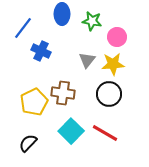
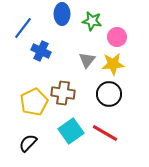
cyan square: rotated 10 degrees clockwise
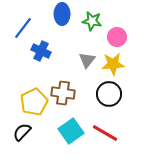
black semicircle: moved 6 px left, 11 px up
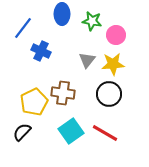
pink circle: moved 1 px left, 2 px up
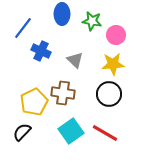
gray triangle: moved 12 px left; rotated 24 degrees counterclockwise
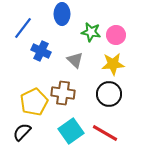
green star: moved 1 px left, 11 px down
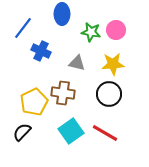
pink circle: moved 5 px up
gray triangle: moved 2 px right, 3 px down; rotated 30 degrees counterclockwise
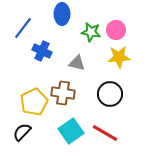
blue cross: moved 1 px right
yellow star: moved 6 px right, 7 px up
black circle: moved 1 px right
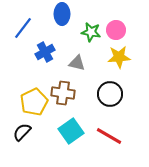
blue cross: moved 3 px right, 1 px down; rotated 36 degrees clockwise
red line: moved 4 px right, 3 px down
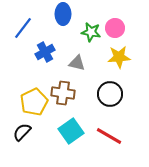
blue ellipse: moved 1 px right
pink circle: moved 1 px left, 2 px up
